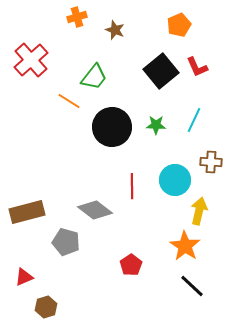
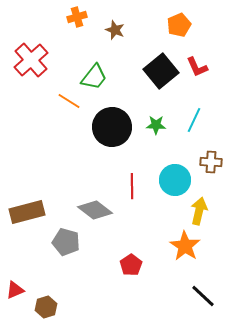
red triangle: moved 9 px left, 13 px down
black line: moved 11 px right, 10 px down
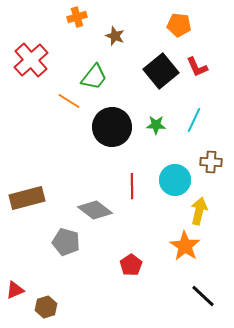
orange pentagon: rotated 30 degrees clockwise
brown star: moved 6 px down
brown rectangle: moved 14 px up
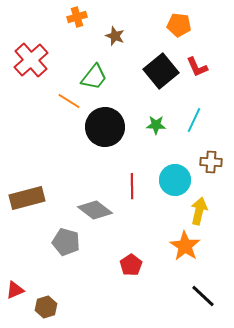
black circle: moved 7 px left
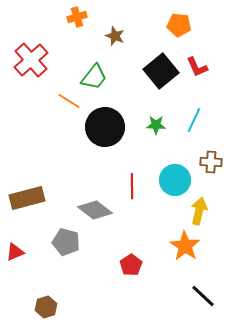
red triangle: moved 38 px up
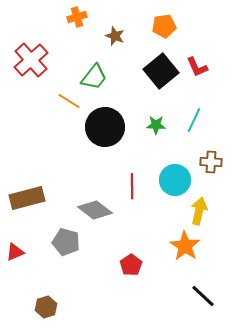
orange pentagon: moved 15 px left, 1 px down; rotated 15 degrees counterclockwise
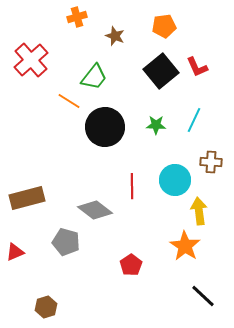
yellow arrow: rotated 20 degrees counterclockwise
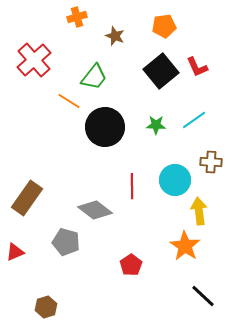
red cross: moved 3 px right
cyan line: rotated 30 degrees clockwise
brown rectangle: rotated 40 degrees counterclockwise
